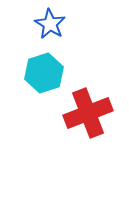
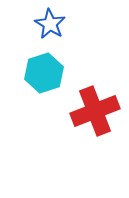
red cross: moved 7 px right, 2 px up
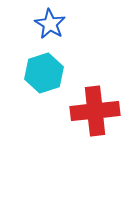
red cross: rotated 15 degrees clockwise
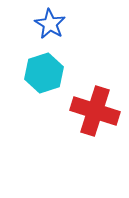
red cross: rotated 24 degrees clockwise
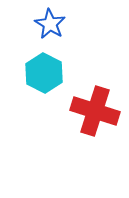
cyan hexagon: rotated 15 degrees counterclockwise
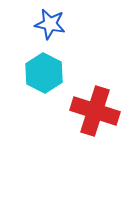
blue star: rotated 20 degrees counterclockwise
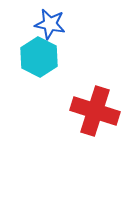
cyan hexagon: moved 5 px left, 16 px up
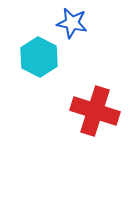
blue star: moved 22 px right, 1 px up
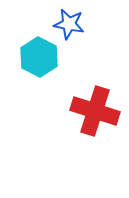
blue star: moved 3 px left, 1 px down
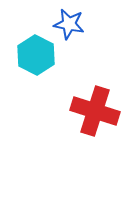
cyan hexagon: moved 3 px left, 2 px up
